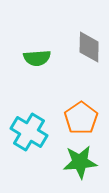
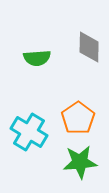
orange pentagon: moved 3 px left
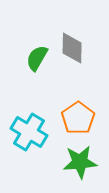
gray diamond: moved 17 px left, 1 px down
green semicircle: rotated 124 degrees clockwise
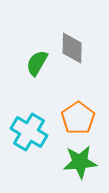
green semicircle: moved 5 px down
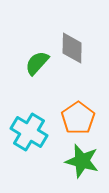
green semicircle: rotated 12 degrees clockwise
green star: moved 2 px right, 1 px up; rotated 20 degrees clockwise
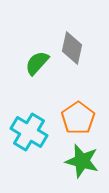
gray diamond: rotated 12 degrees clockwise
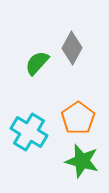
gray diamond: rotated 16 degrees clockwise
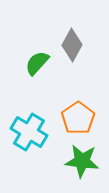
gray diamond: moved 3 px up
green star: rotated 8 degrees counterclockwise
